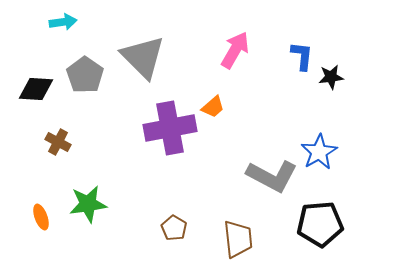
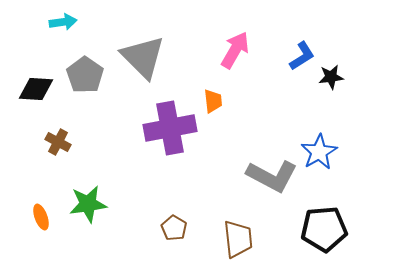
blue L-shape: rotated 52 degrees clockwise
orange trapezoid: moved 6 px up; rotated 55 degrees counterclockwise
black pentagon: moved 4 px right, 5 px down
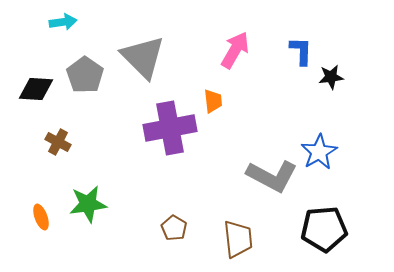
blue L-shape: moved 1 px left, 5 px up; rotated 56 degrees counterclockwise
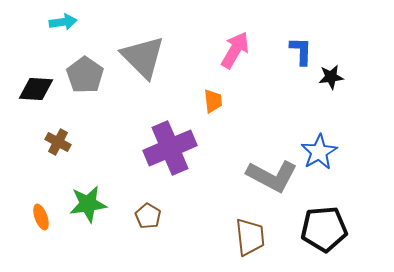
purple cross: moved 20 px down; rotated 12 degrees counterclockwise
brown pentagon: moved 26 px left, 12 px up
brown trapezoid: moved 12 px right, 2 px up
